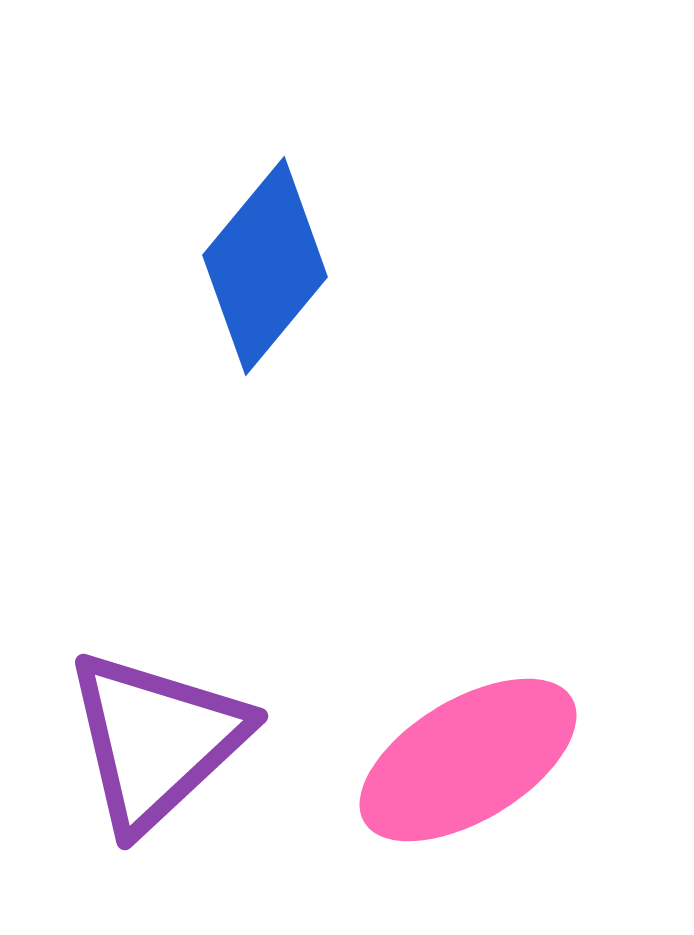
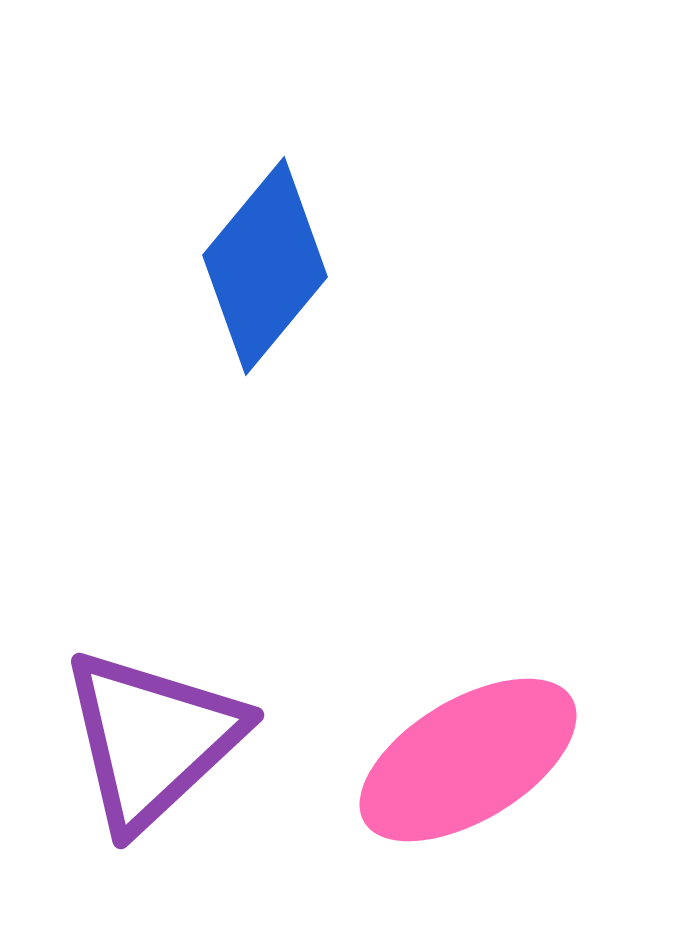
purple triangle: moved 4 px left, 1 px up
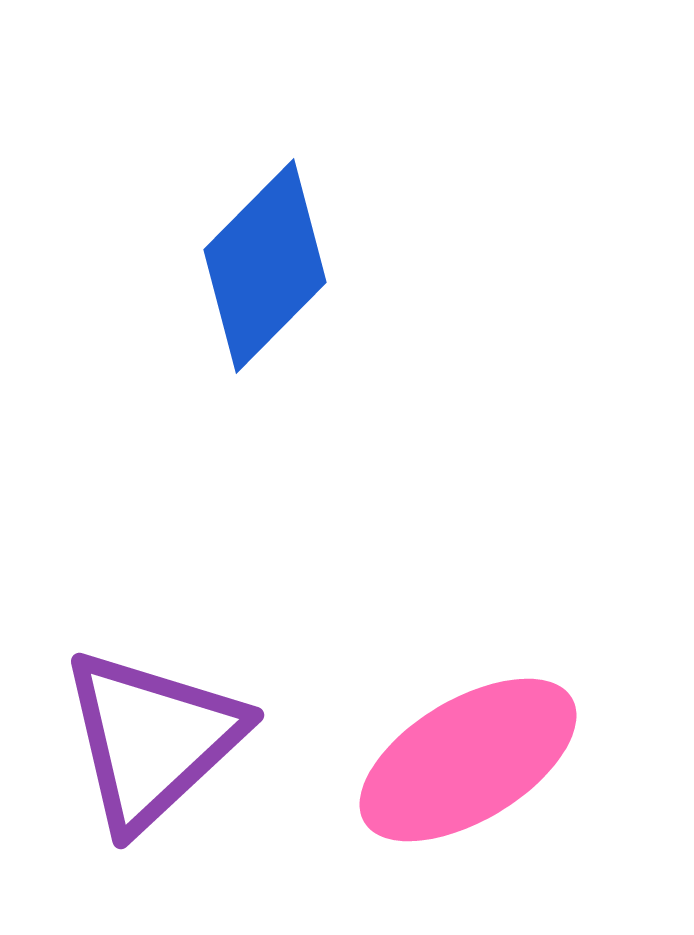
blue diamond: rotated 5 degrees clockwise
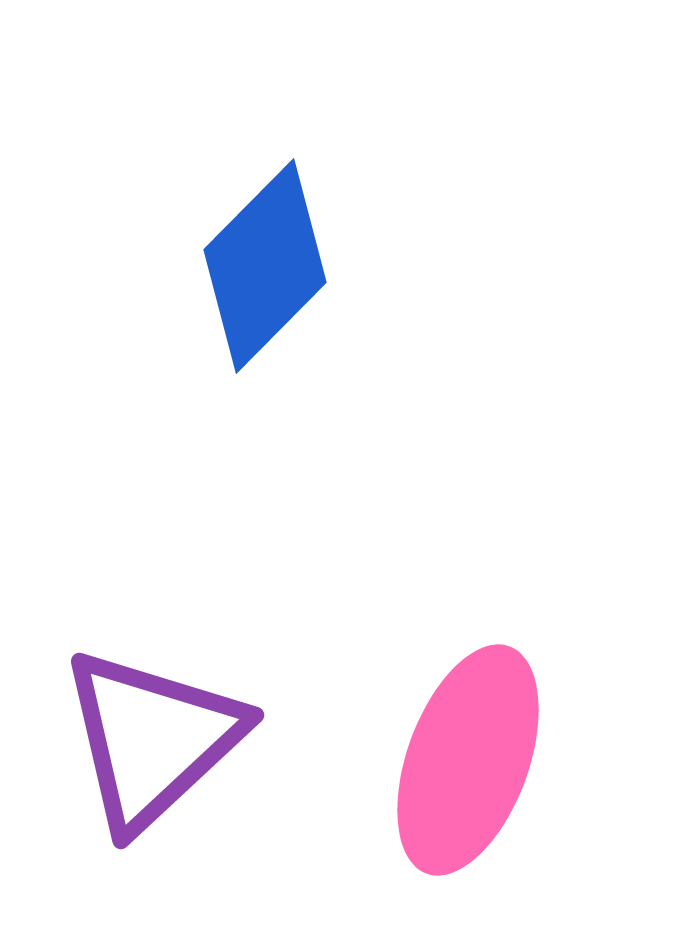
pink ellipse: rotated 39 degrees counterclockwise
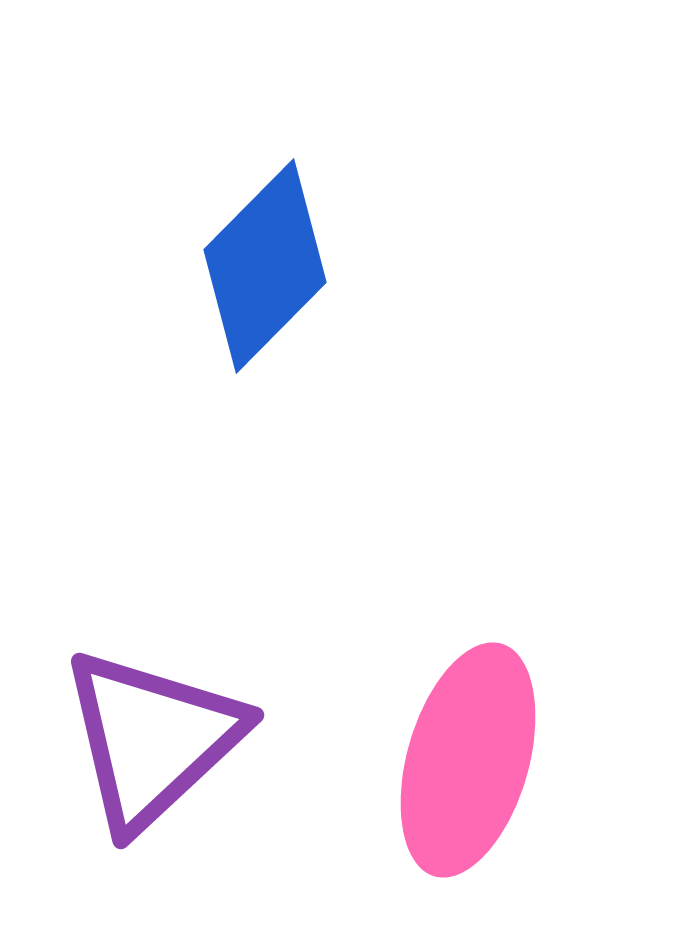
pink ellipse: rotated 4 degrees counterclockwise
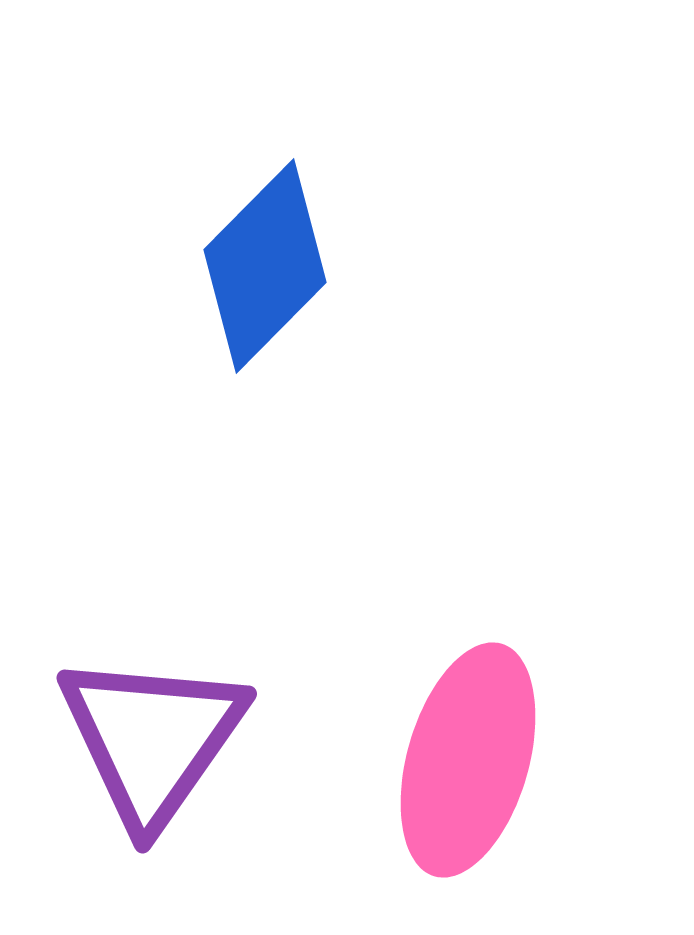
purple triangle: rotated 12 degrees counterclockwise
